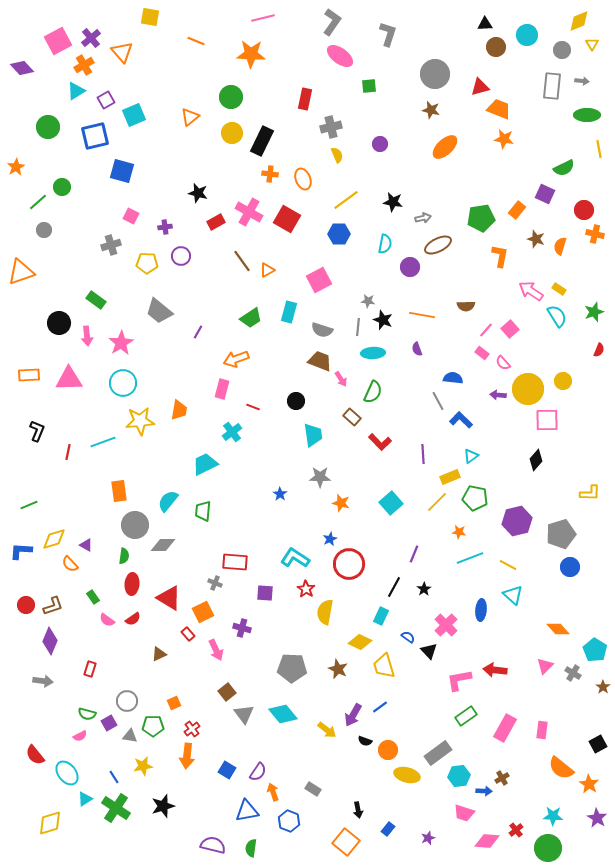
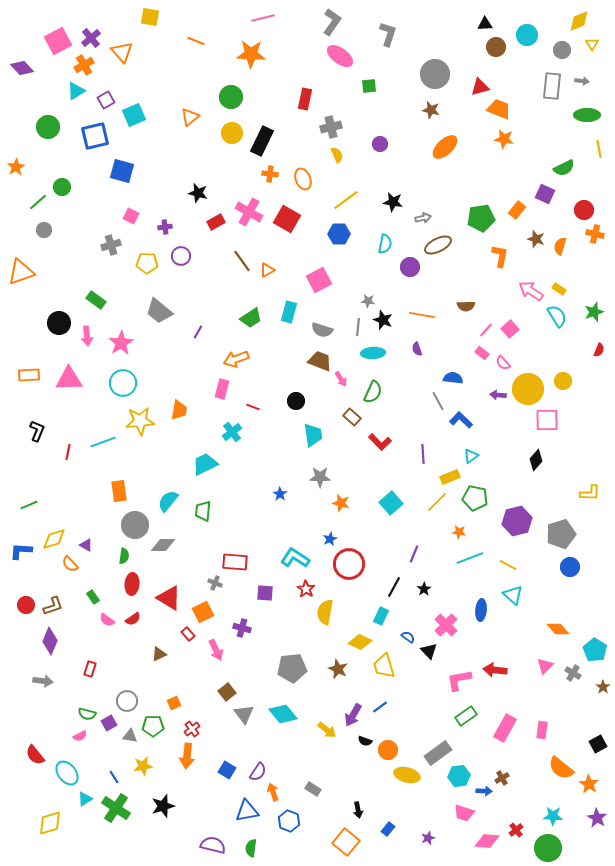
gray pentagon at (292, 668): rotated 8 degrees counterclockwise
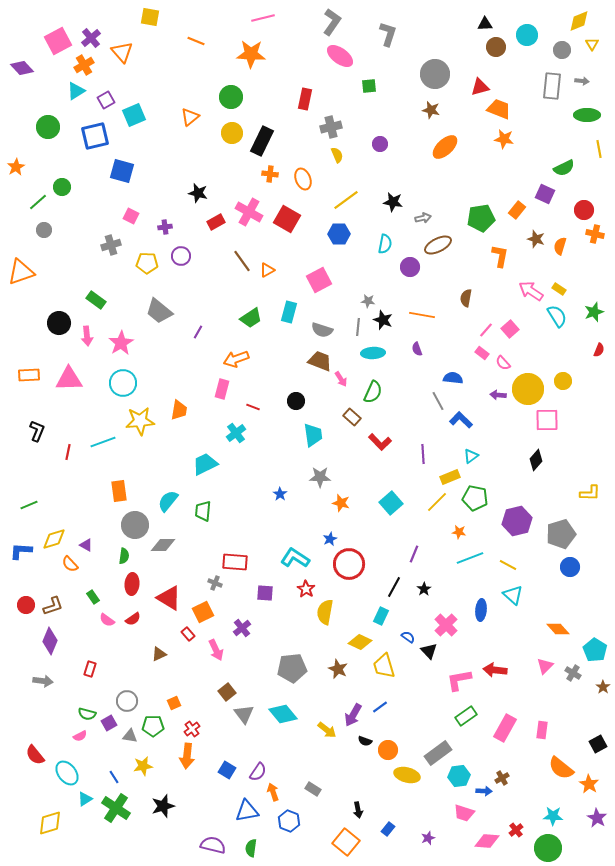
brown semicircle at (466, 306): moved 8 px up; rotated 102 degrees clockwise
cyan cross at (232, 432): moved 4 px right, 1 px down
purple cross at (242, 628): rotated 36 degrees clockwise
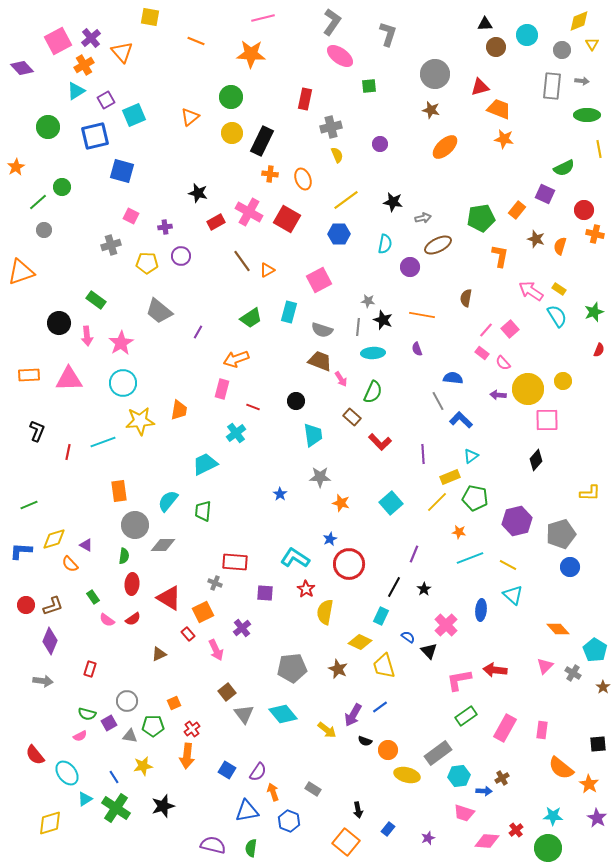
black square at (598, 744): rotated 24 degrees clockwise
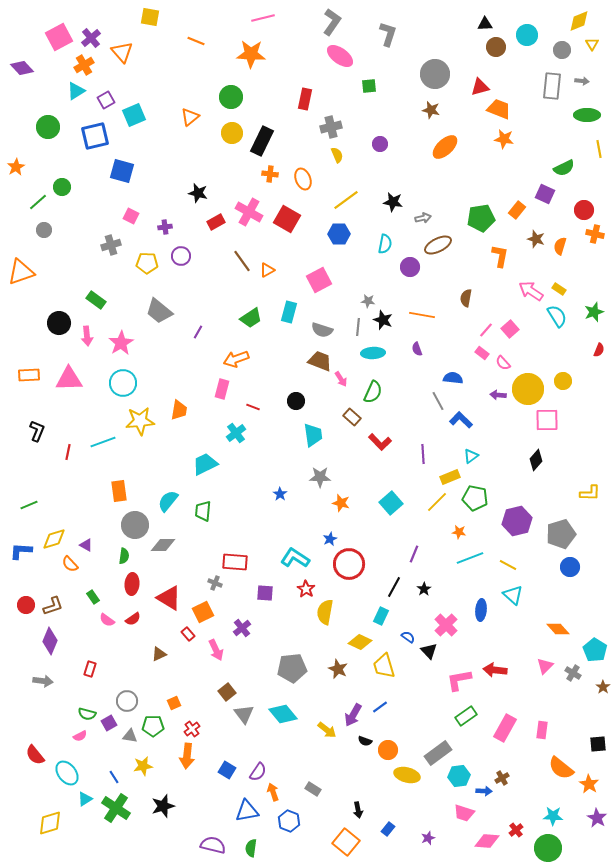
pink square at (58, 41): moved 1 px right, 4 px up
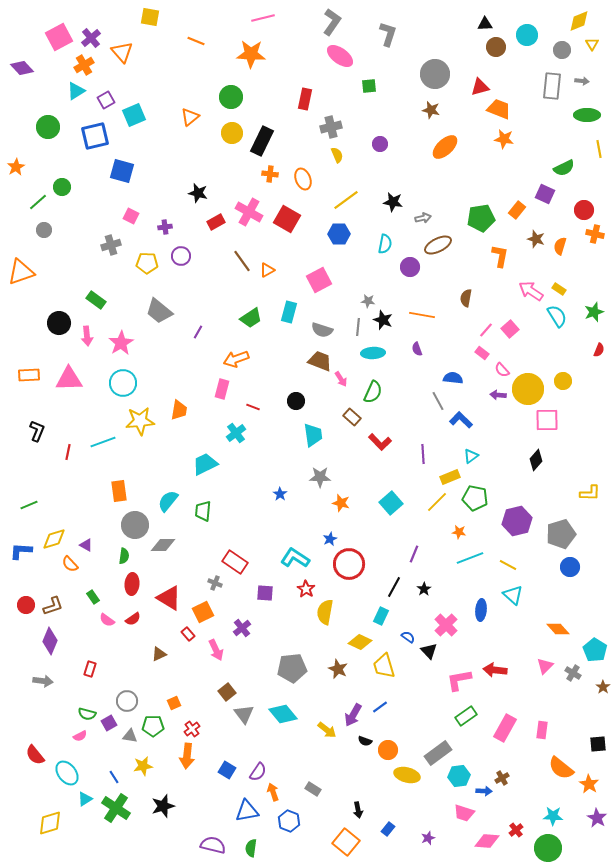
pink semicircle at (503, 363): moved 1 px left, 7 px down
red rectangle at (235, 562): rotated 30 degrees clockwise
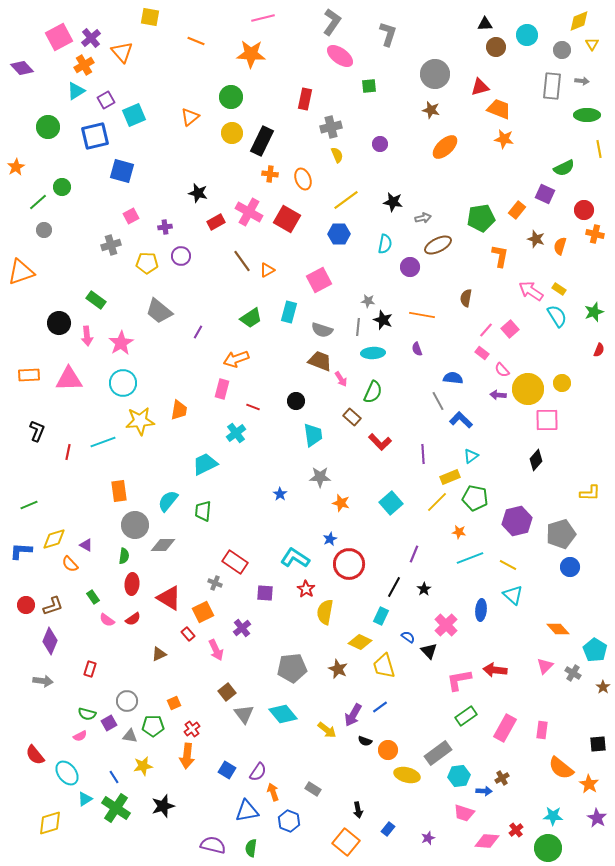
pink square at (131, 216): rotated 35 degrees clockwise
yellow circle at (563, 381): moved 1 px left, 2 px down
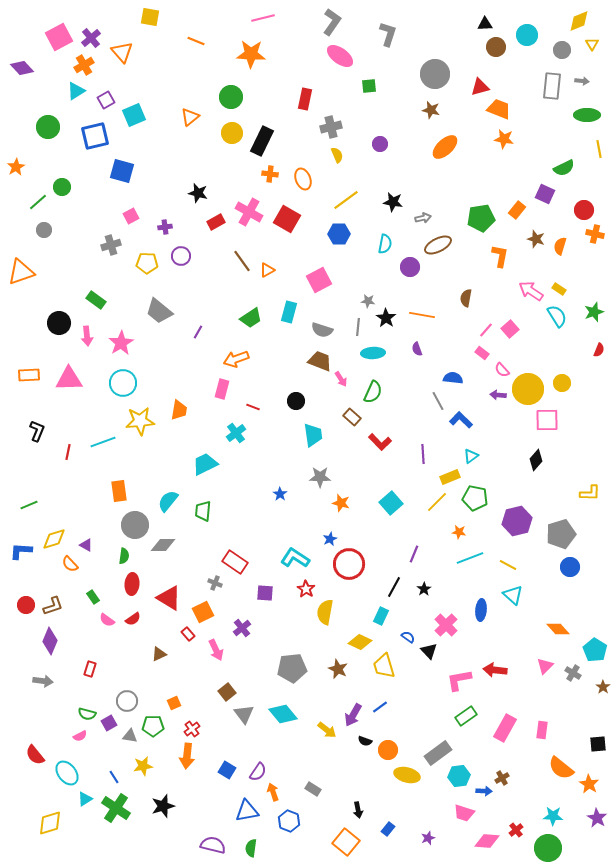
black star at (383, 320): moved 3 px right, 2 px up; rotated 12 degrees clockwise
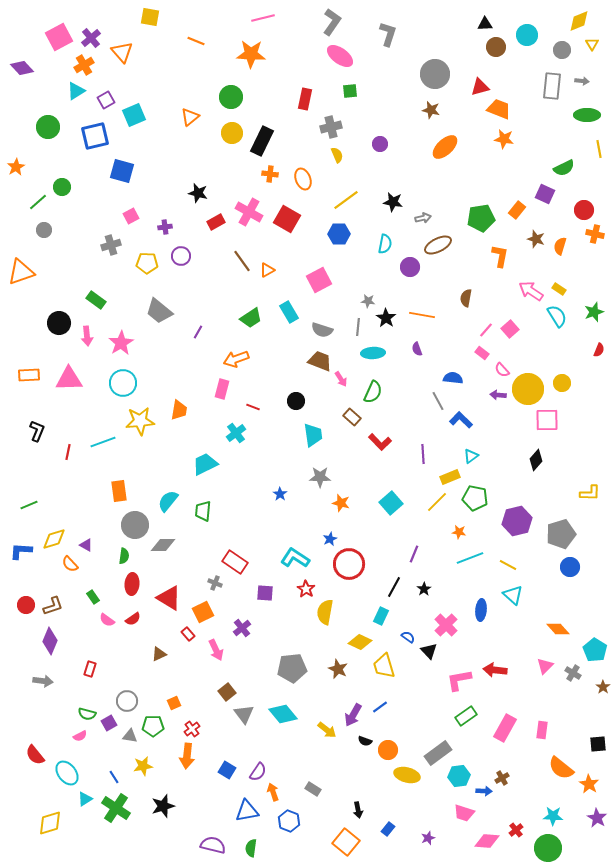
green square at (369, 86): moved 19 px left, 5 px down
cyan rectangle at (289, 312): rotated 45 degrees counterclockwise
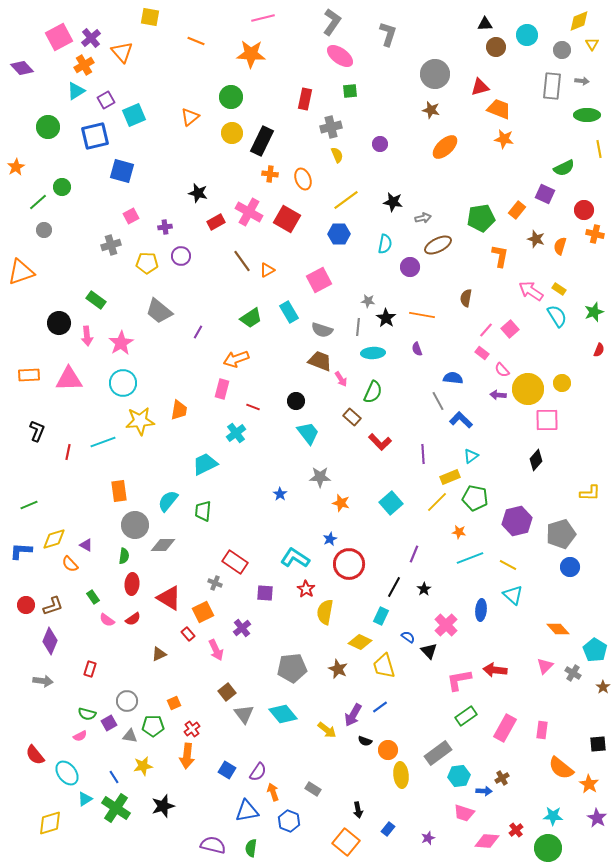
cyan trapezoid at (313, 435): moved 5 px left, 2 px up; rotated 30 degrees counterclockwise
yellow ellipse at (407, 775): moved 6 px left; rotated 70 degrees clockwise
